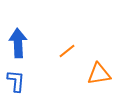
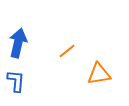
blue arrow: rotated 16 degrees clockwise
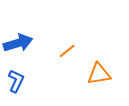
blue arrow: rotated 60 degrees clockwise
blue L-shape: rotated 20 degrees clockwise
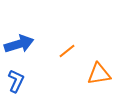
blue arrow: moved 1 px right, 1 px down
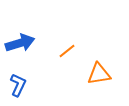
blue arrow: moved 1 px right, 1 px up
blue L-shape: moved 2 px right, 4 px down
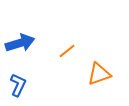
orange triangle: rotated 10 degrees counterclockwise
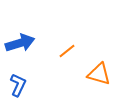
orange triangle: rotated 35 degrees clockwise
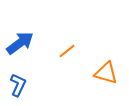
blue arrow: rotated 20 degrees counterclockwise
orange triangle: moved 7 px right, 1 px up
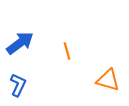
orange line: rotated 66 degrees counterclockwise
orange triangle: moved 2 px right, 7 px down
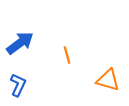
orange line: moved 4 px down
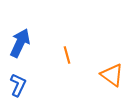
blue arrow: rotated 28 degrees counterclockwise
orange triangle: moved 4 px right, 5 px up; rotated 20 degrees clockwise
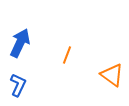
orange line: rotated 36 degrees clockwise
